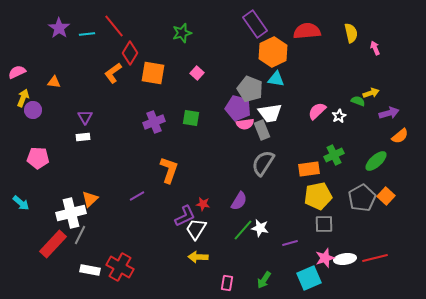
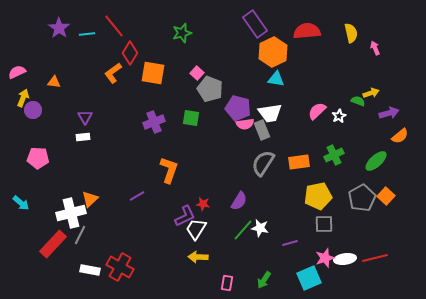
gray pentagon at (250, 89): moved 40 px left
orange rectangle at (309, 169): moved 10 px left, 7 px up
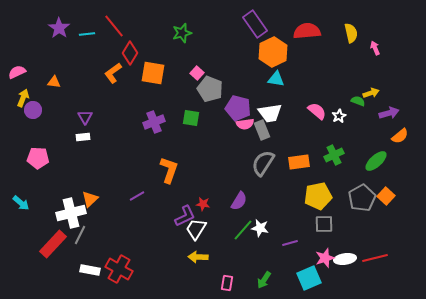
pink semicircle at (317, 111): rotated 84 degrees clockwise
red cross at (120, 267): moved 1 px left, 2 px down
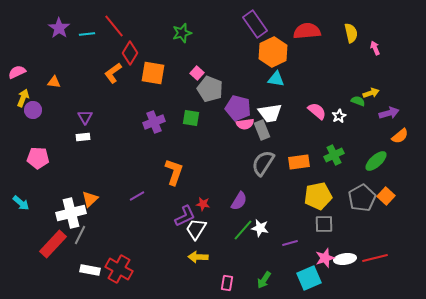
orange L-shape at (169, 170): moved 5 px right, 2 px down
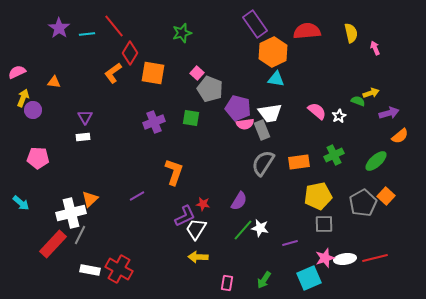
gray pentagon at (362, 198): moved 1 px right, 5 px down
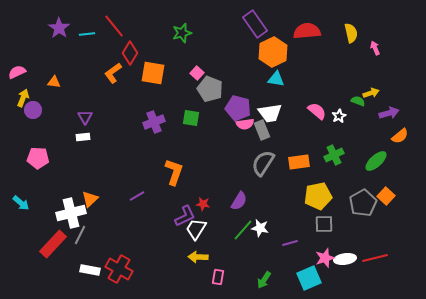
pink rectangle at (227, 283): moved 9 px left, 6 px up
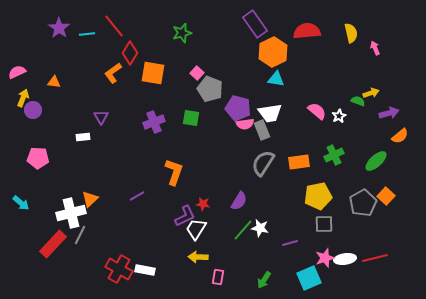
purple triangle at (85, 117): moved 16 px right
white rectangle at (90, 270): moved 55 px right
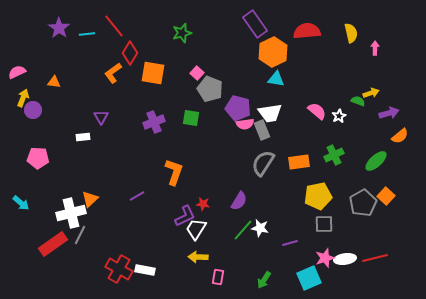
pink arrow at (375, 48): rotated 24 degrees clockwise
red rectangle at (53, 244): rotated 12 degrees clockwise
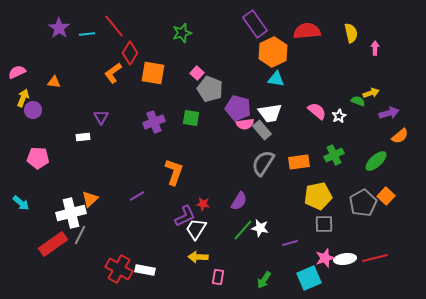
gray rectangle at (262, 130): rotated 18 degrees counterclockwise
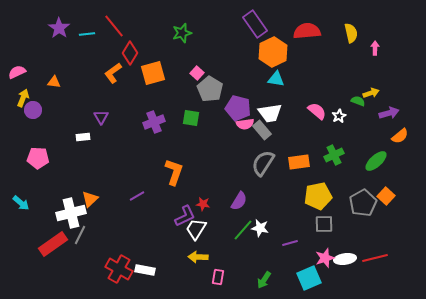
orange square at (153, 73): rotated 25 degrees counterclockwise
gray pentagon at (210, 89): rotated 10 degrees clockwise
